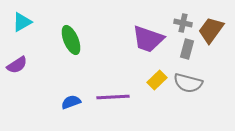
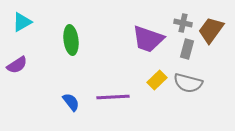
green ellipse: rotated 16 degrees clockwise
blue semicircle: rotated 72 degrees clockwise
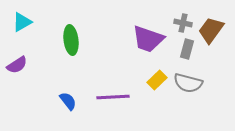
blue semicircle: moved 3 px left, 1 px up
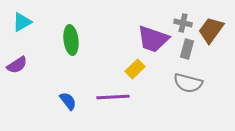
purple trapezoid: moved 5 px right
yellow rectangle: moved 22 px left, 11 px up
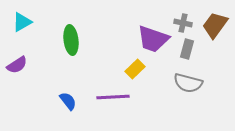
brown trapezoid: moved 4 px right, 5 px up
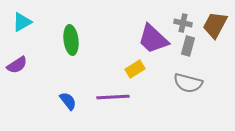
brown trapezoid: rotated 8 degrees counterclockwise
purple trapezoid: rotated 24 degrees clockwise
gray rectangle: moved 1 px right, 3 px up
yellow rectangle: rotated 12 degrees clockwise
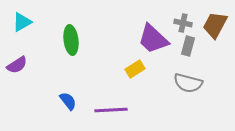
purple line: moved 2 px left, 13 px down
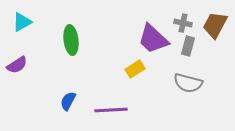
blue semicircle: rotated 114 degrees counterclockwise
